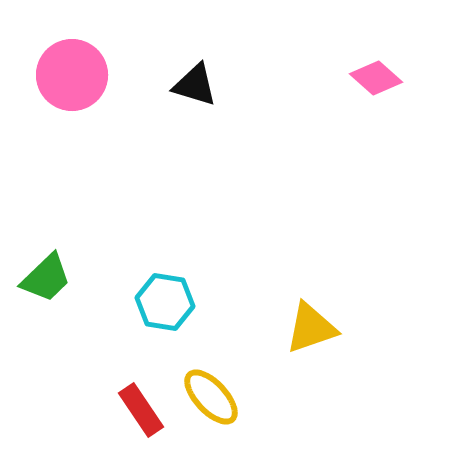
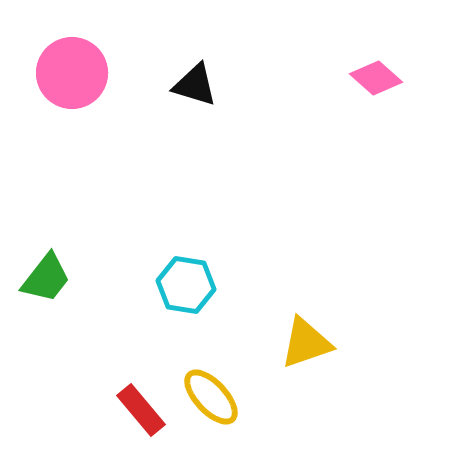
pink circle: moved 2 px up
green trapezoid: rotated 8 degrees counterclockwise
cyan hexagon: moved 21 px right, 17 px up
yellow triangle: moved 5 px left, 15 px down
red rectangle: rotated 6 degrees counterclockwise
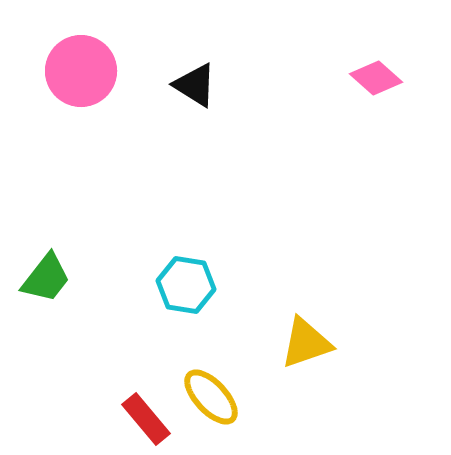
pink circle: moved 9 px right, 2 px up
black triangle: rotated 15 degrees clockwise
red rectangle: moved 5 px right, 9 px down
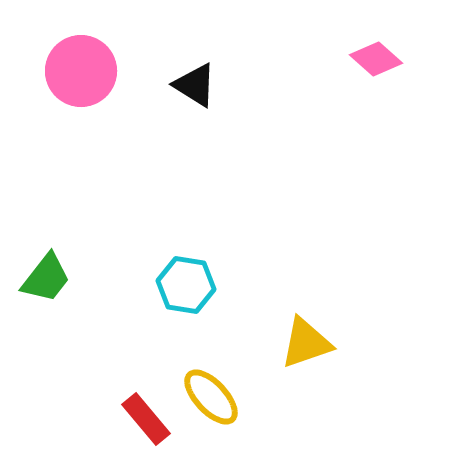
pink diamond: moved 19 px up
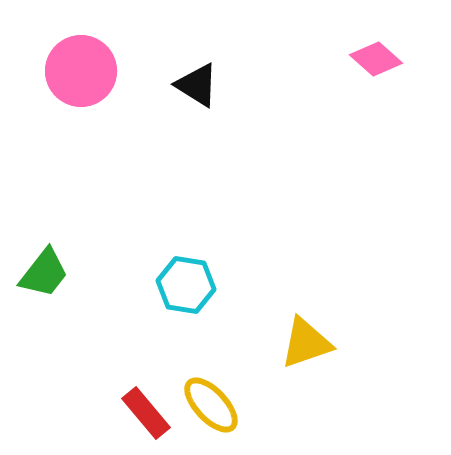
black triangle: moved 2 px right
green trapezoid: moved 2 px left, 5 px up
yellow ellipse: moved 8 px down
red rectangle: moved 6 px up
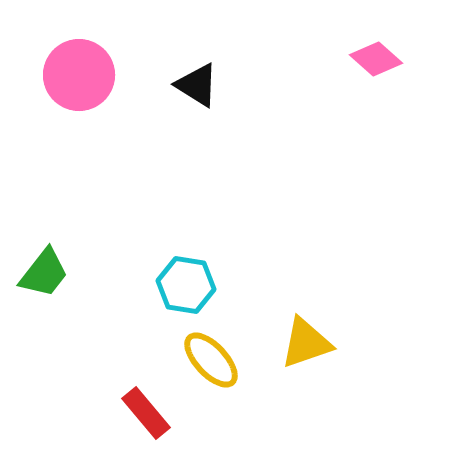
pink circle: moved 2 px left, 4 px down
yellow ellipse: moved 45 px up
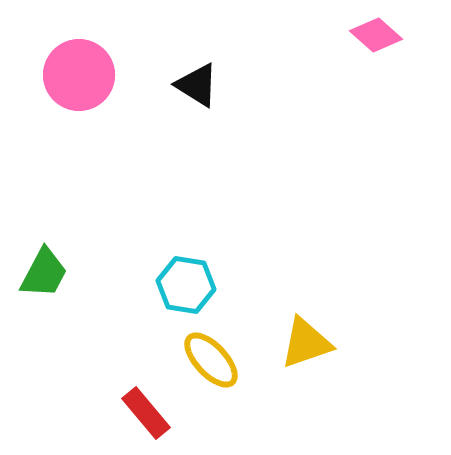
pink diamond: moved 24 px up
green trapezoid: rotated 10 degrees counterclockwise
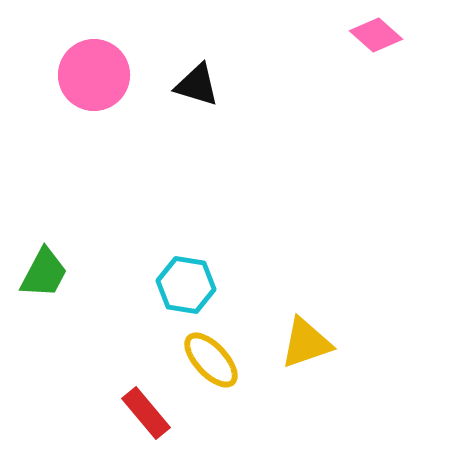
pink circle: moved 15 px right
black triangle: rotated 15 degrees counterclockwise
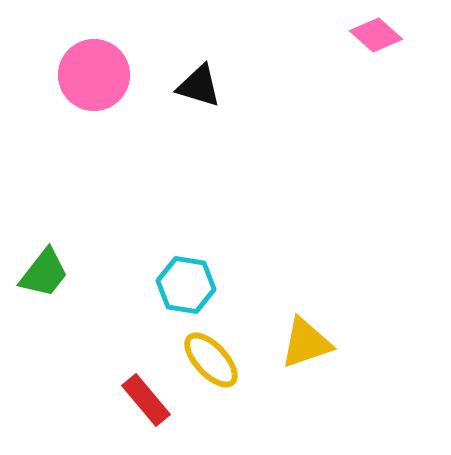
black triangle: moved 2 px right, 1 px down
green trapezoid: rotated 10 degrees clockwise
red rectangle: moved 13 px up
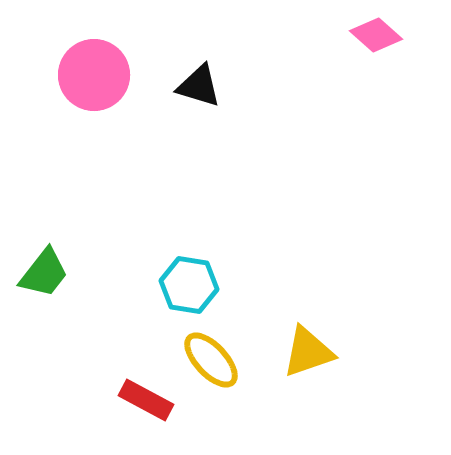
cyan hexagon: moved 3 px right
yellow triangle: moved 2 px right, 9 px down
red rectangle: rotated 22 degrees counterclockwise
